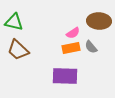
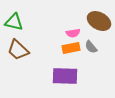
brown ellipse: rotated 25 degrees clockwise
pink semicircle: rotated 24 degrees clockwise
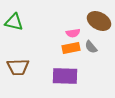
brown trapezoid: moved 17 px down; rotated 45 degrees counterclockwise
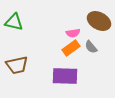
orange rectangle: rotated 24 degrees counterclockwise
brown trapezoid: moved 1 px left, 2 px up; rotated 10 degrees counterclockwise
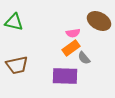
gray semicircle: moved 7 px left, 11 px down
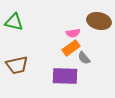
brown ellipse: rotated 15 degrees counterclockwise
